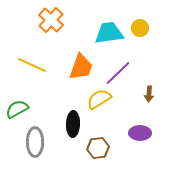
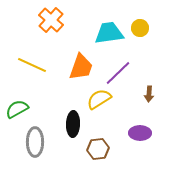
brown hexagon: moved 1 px down
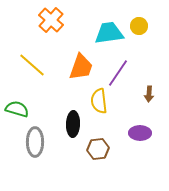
yellow circle: moved 1 px left, 2 px up
yellow line: rotated 16 degrees clockwise
purple line: rotated 12 degrees counterclockwise
yellow semicircle: moved 2 px down; rotated 65 degrees counterclockwise
green semicircle: rotated 45 degrees clockwise
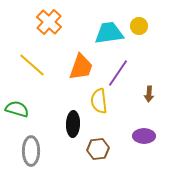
orange cross: moved 2 px left, 2 px down
purple ellipse: moved 4 px right, 3 px down
gray ellipse: moved 4 px left, 9 px down
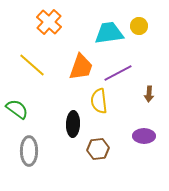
purple line: rotated 28 degrees clockwise
green semicircle: rotated 20 degrees clockwise
gray ellipse: moved 2 px left
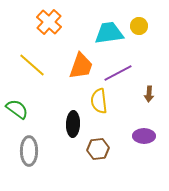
orange trapezoid: moved 1 px up
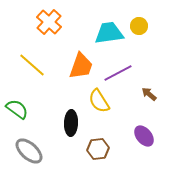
brown arrow: rotated 126 degrees clockwise
yellow semicircle: rotated 25 degrees counterclockwise
black ellipse: moved 2 px left, 1 px up
purple ellipse: rotated 50 degrees clockwise
gray ellipse: rotated 48 degrees counterclockwise
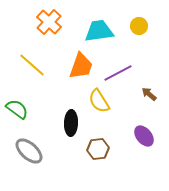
cyan trapezoid: moved 10 px left, 2 px up
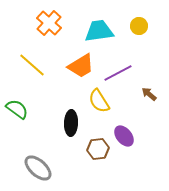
orange cross: moved 1 px down
orange trapezoid: rotated 40 degrees clockwise
purple ellipse: moved 20 px left
gray ellipse: moved 9 px right, 17 px down
